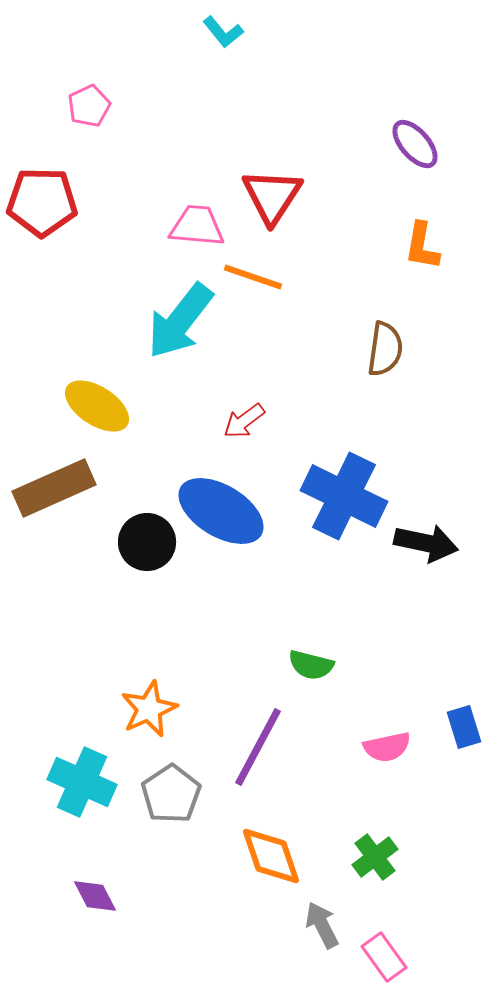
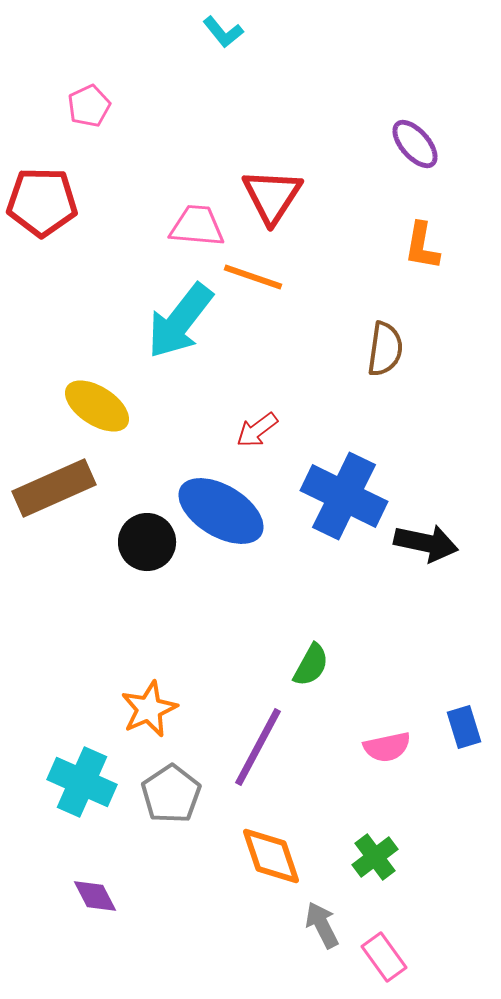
red arrow: moved 13 px right, 9 px down
green semicircle: rotated 75 degrees counterclockwise
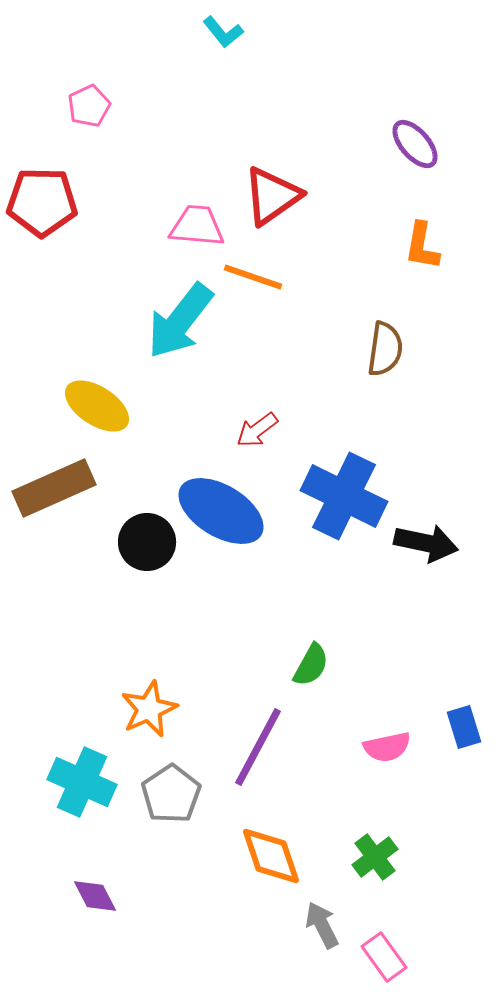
red triangle: rotated 22 degrees clockwise
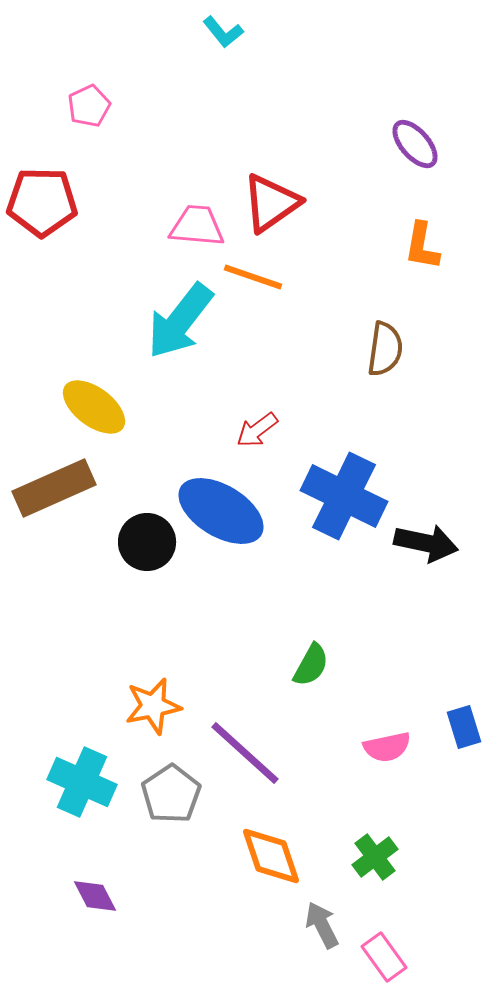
red triangle: moved 1 px left, 7 px down
yellow ellipse: moved 3 px left, 1 px down; rotated 4 degrees clockwise
orange star: moved 4 px right, 3 px up; rotated 12 degrees clockwise
purple line: moved 13 px left, 6 px down; rotated 76 degrees counterclockwise
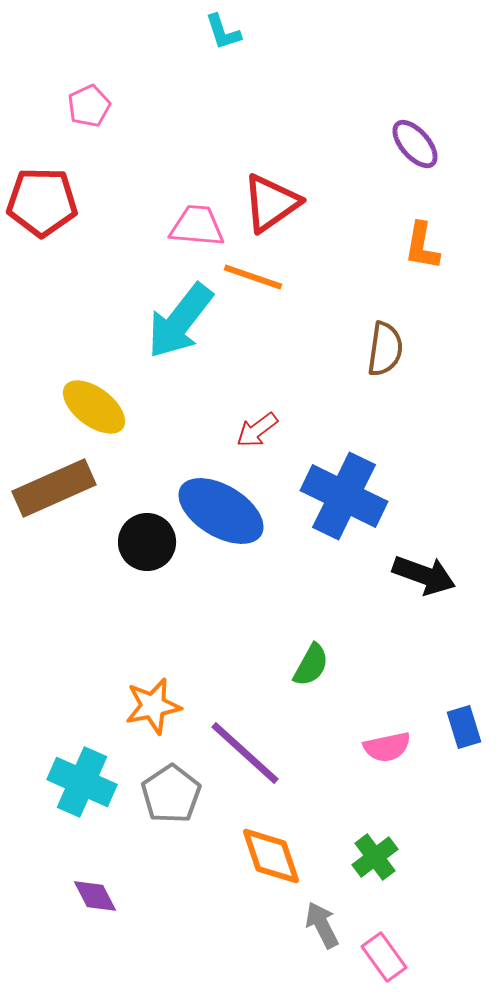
cyan L-shape: rotated 21 degrees clockwise
black arrow: moved 2 px left, 32 px down; rotated 8 degrees clockwise
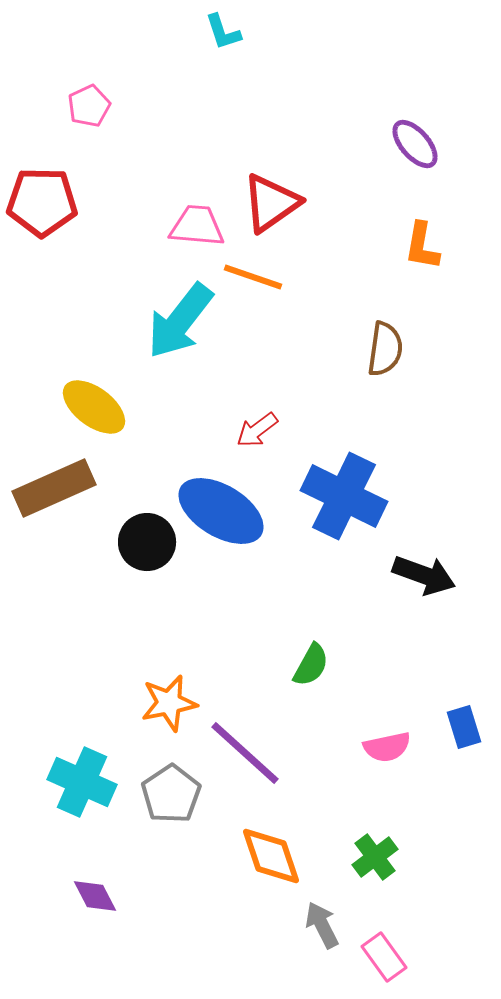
orange star: moved 16 px right, 3 px up
